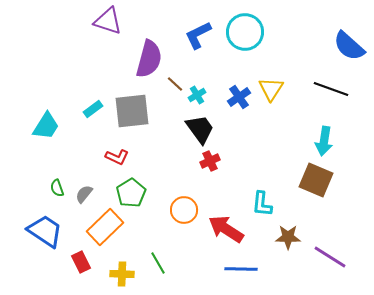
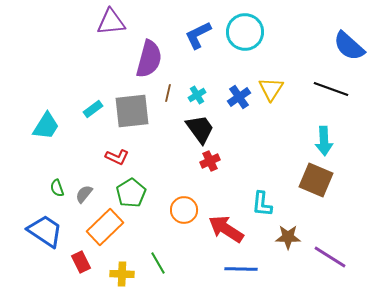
purple triangle: moved 3 px right, 1 px down; rotated 24 degrees counterclockwise
brown line: moved 7 px left, 9 px down; rotated 60 degrees clockwise
cyan arrow: rotated 12 degrees counterclockwise
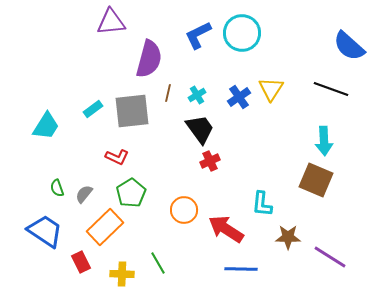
cyan circle: moved 3 px left, 1 px down
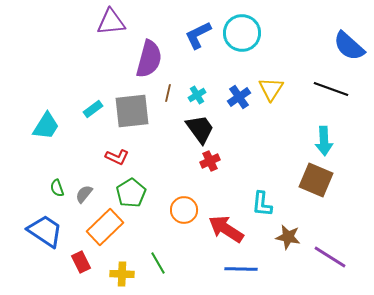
brown star: rotated 10 degrees clockwise
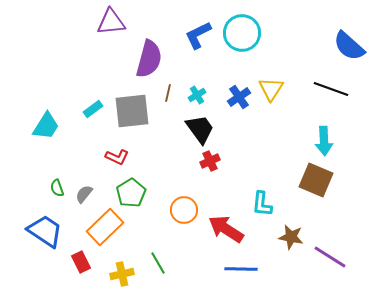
brown star: moved 3 px right
yellow cross: rotated 15 degrees counterclockwise
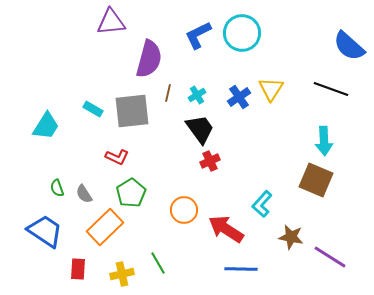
cyan rectangle: rotated 66 degrees clockwise
gray semicircle: rotated 72 degrees counterclockwise
cyan L-shape: rotated 36 degrees clockwise
red rectangle: moved 3 px left, 7 px down; rotated 30 degrees clockwise
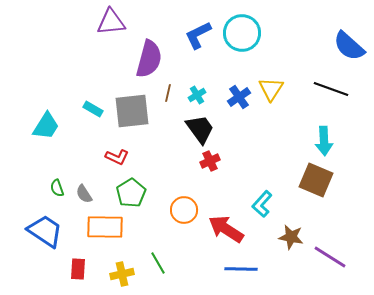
orange rectangle: rotated 45 degrees clockwise
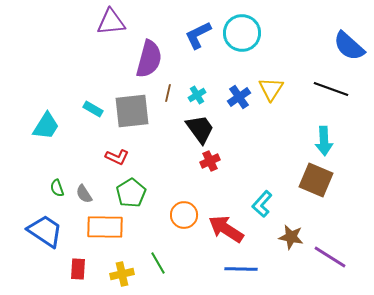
orange circle: moved 5 px down
